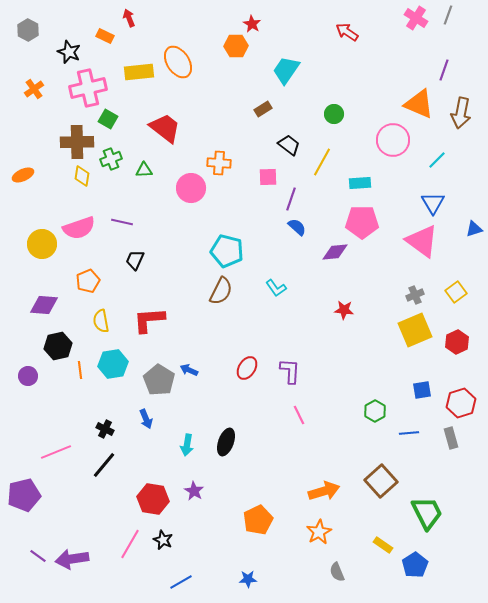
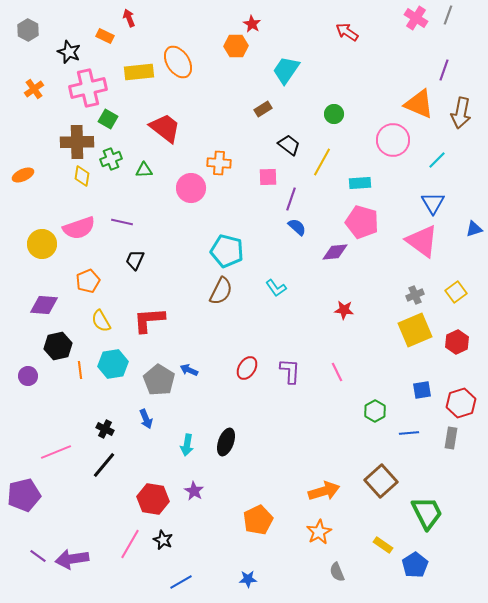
pink pentagon at (362, 222): rotated 16 degrees clockwise
yellow semicircle at (101, 321): rotated 20 degrees counterclockwise
pink line at (299, 415): moved 38 px right, 43 px up
gray rectangle at (451, 438): rotated 25 degrees clockwise
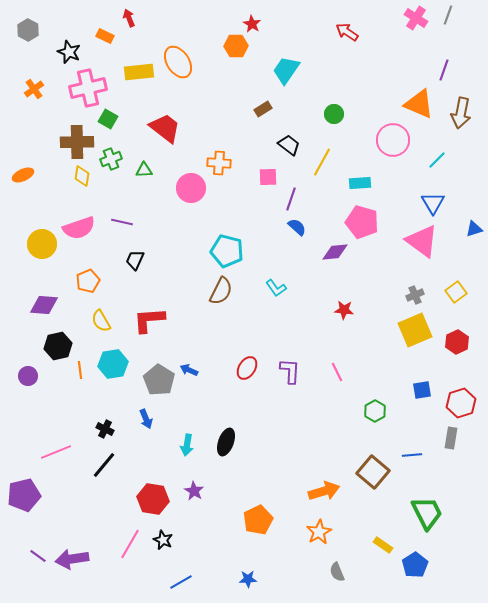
blue line at (409, 433): moved 3 px right, 22 px down
brown square at (381, 481): moved 8 px left, 9 px up; rotated 8 degrees counterclockwise
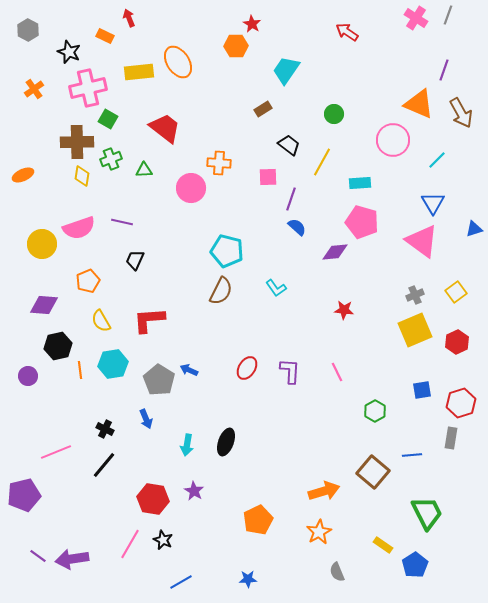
brown arrow at (461, 113): rotated 40 degrees counterclockwise
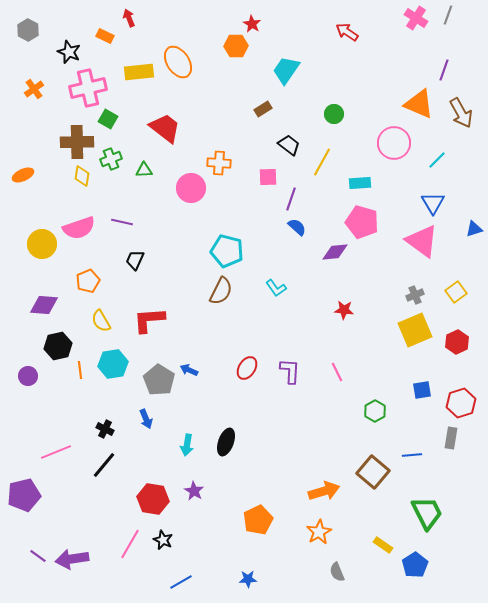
pink circle at (393, 140): moved 1 px right, 3 px down
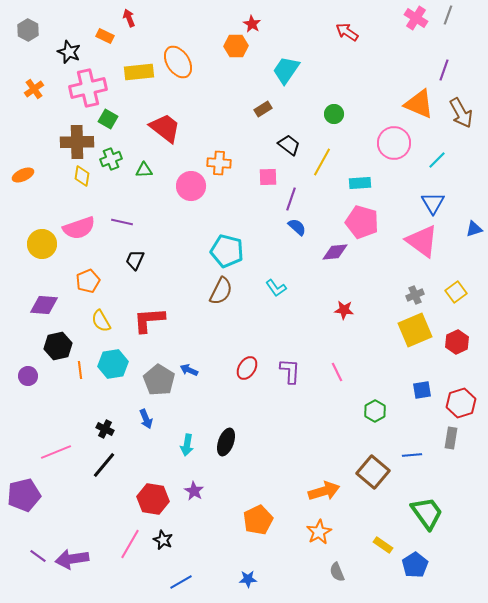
pink circle at (191, 188): moved 2 px up
green trapezoid at (427, 513): rotated 9 degrees counterclockwise
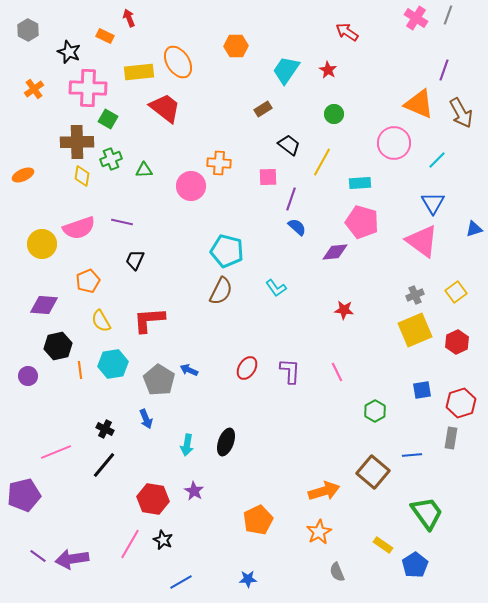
red star at (252, 24): moved 76 px right, 46 px down
pink cross at (88, 88): rotated 15 degrees clockwise
red trapezoid at (165, 128): moved 20 px up
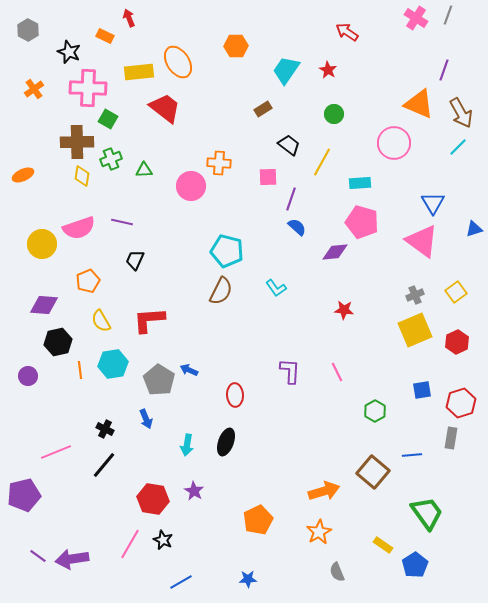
cyan line at (437, 160): moved 21 px right, 13 px up
black hexagon at (58, 346): moved 4 px up
red ellipse at (247, 368): moved 12 px left, 27 px down; rotated 35 degrees counterclockwise
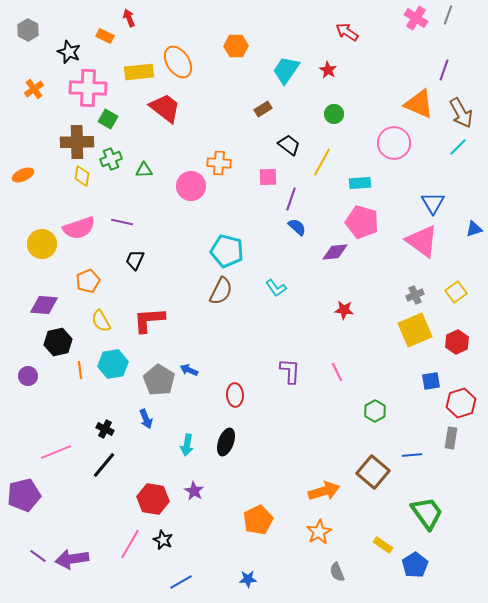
blue square at (422, 390): moved 9 px right, 9 px up
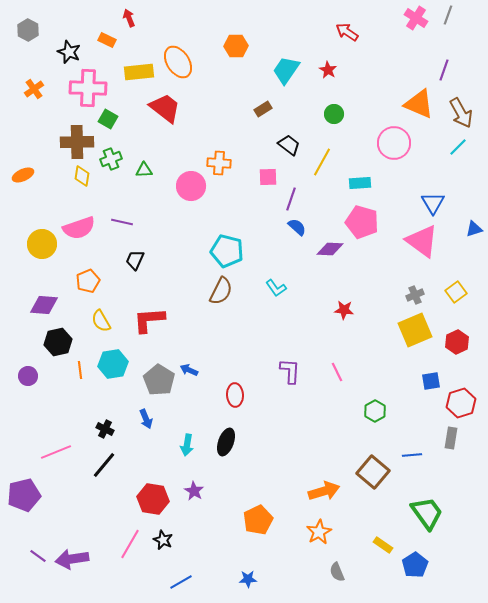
orange rectangle at (105, 36): moved 2 px right, 4 px down
purple diamond at (335, 252): moved 5 px left, 3 px up; rotated 8 degrees clockwise
